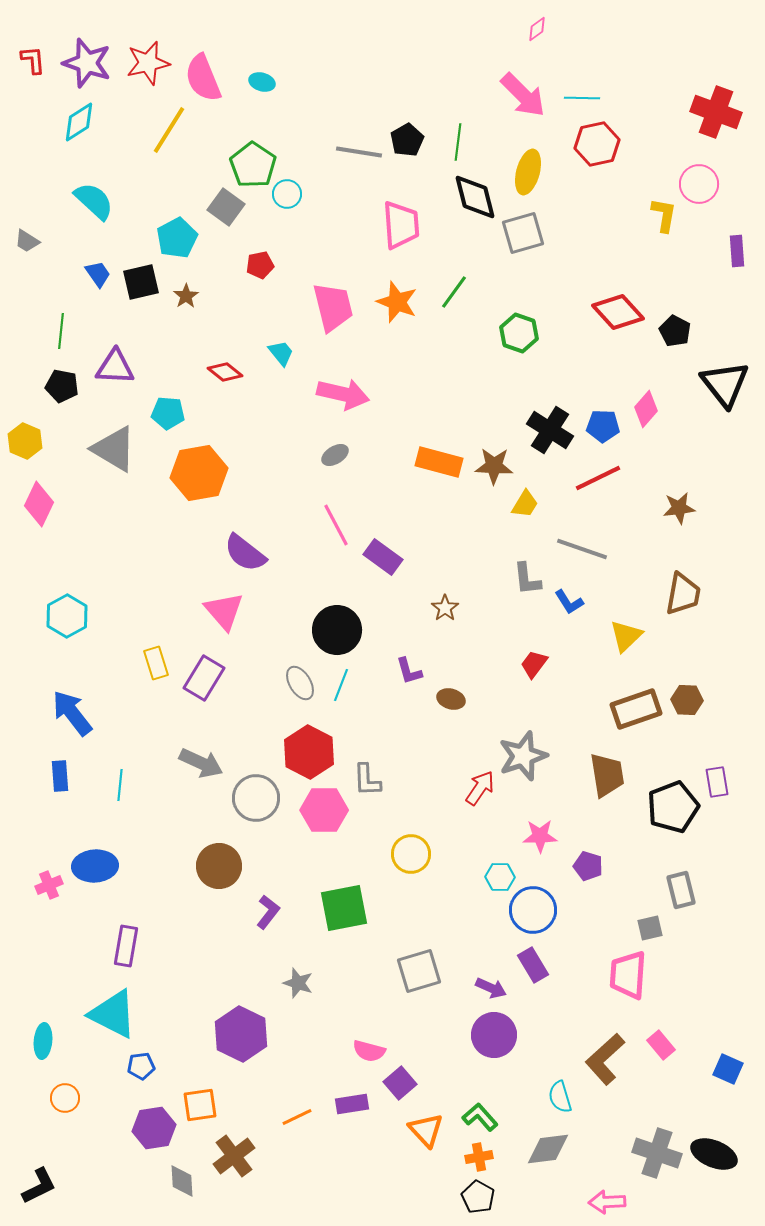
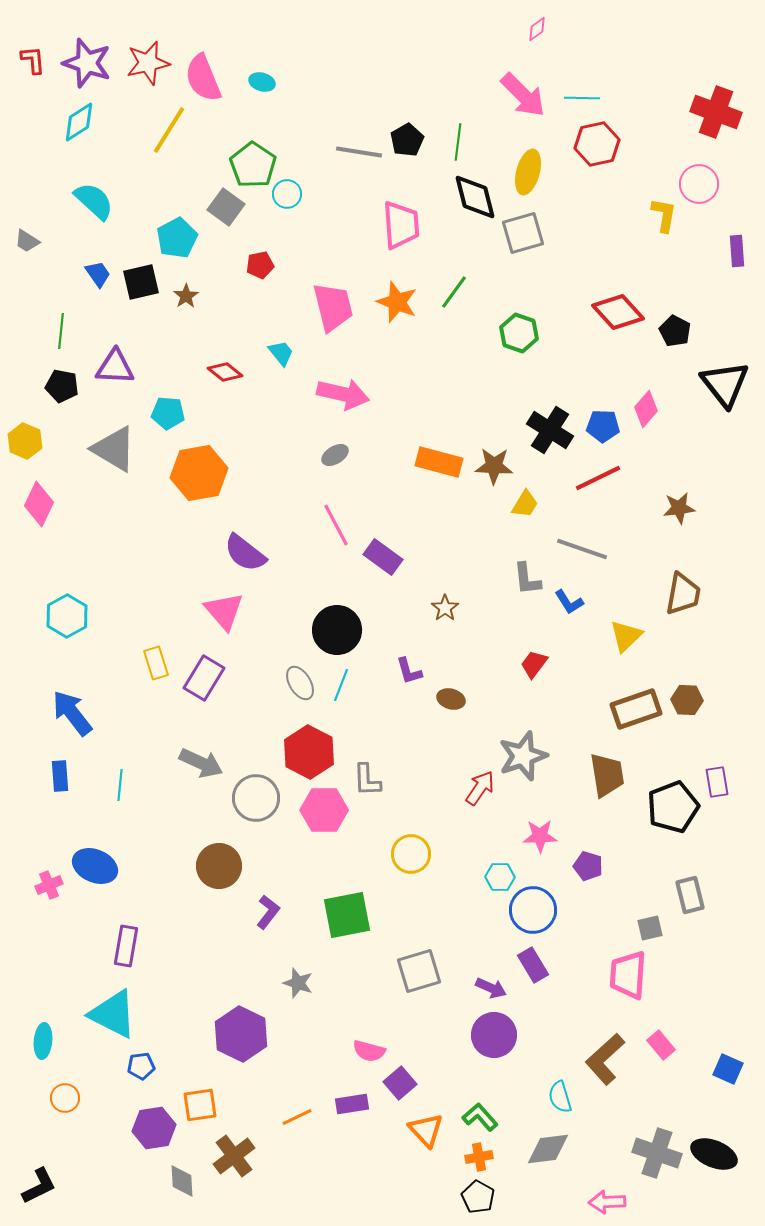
blue ellipse at (95, 866): rotated 27 degrees clockwise
gray rectangle at (681, 890): moved 9 px right, 5 px down
green square at (344, 908): moved 3 px right, 7 px down
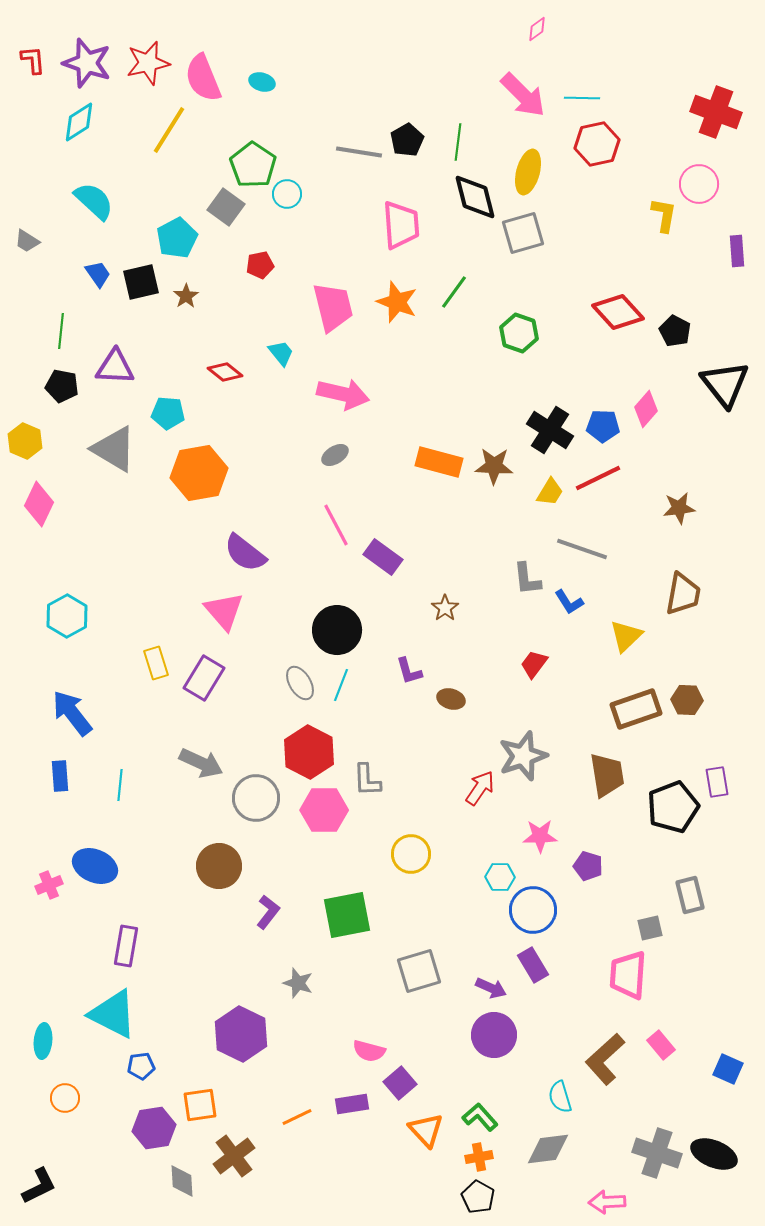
yellow trapezoid at (525, 504): moved 25 px right, 12 px up
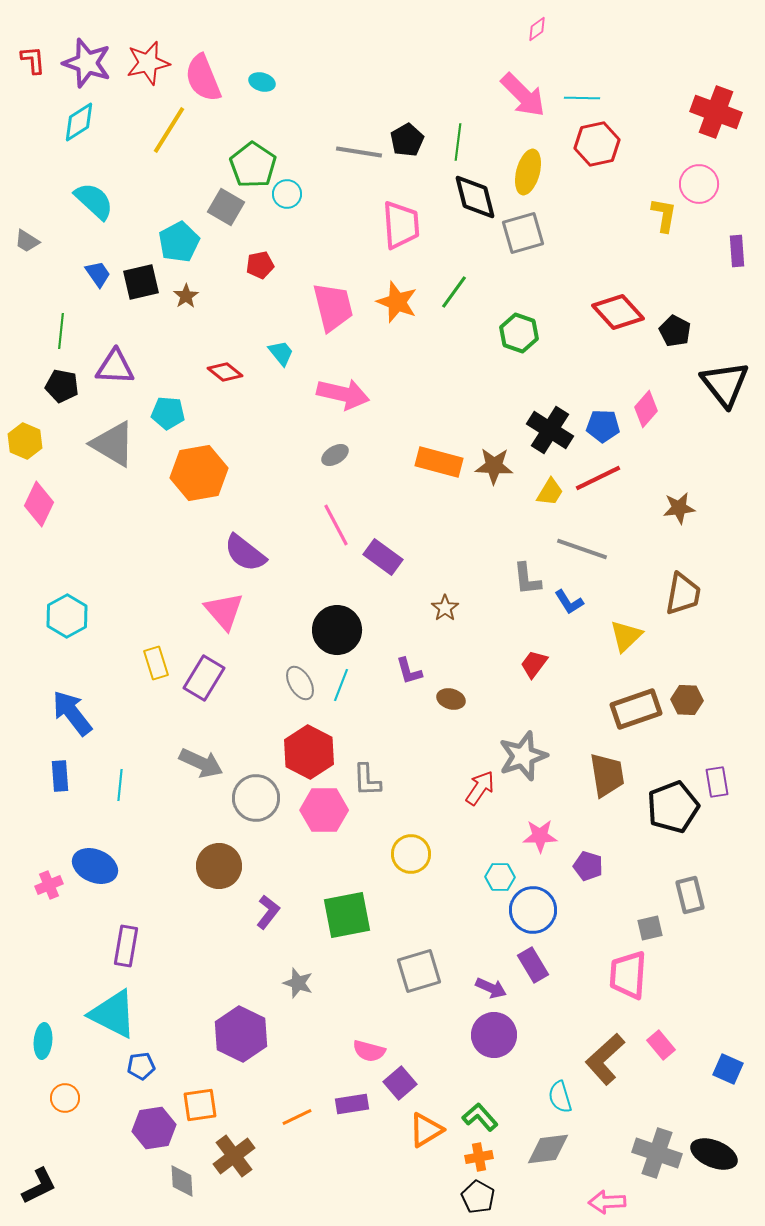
gray square at (226, 207): rotated 6 degrees counterclockwise
cyan pentagon at (177, 238): moved 2 px right, 4 px down
gray triangle at (114, 449): moved 1 px left, 5 px up
orange triangle at (426, 1130): rotated 42 degrees clockwise
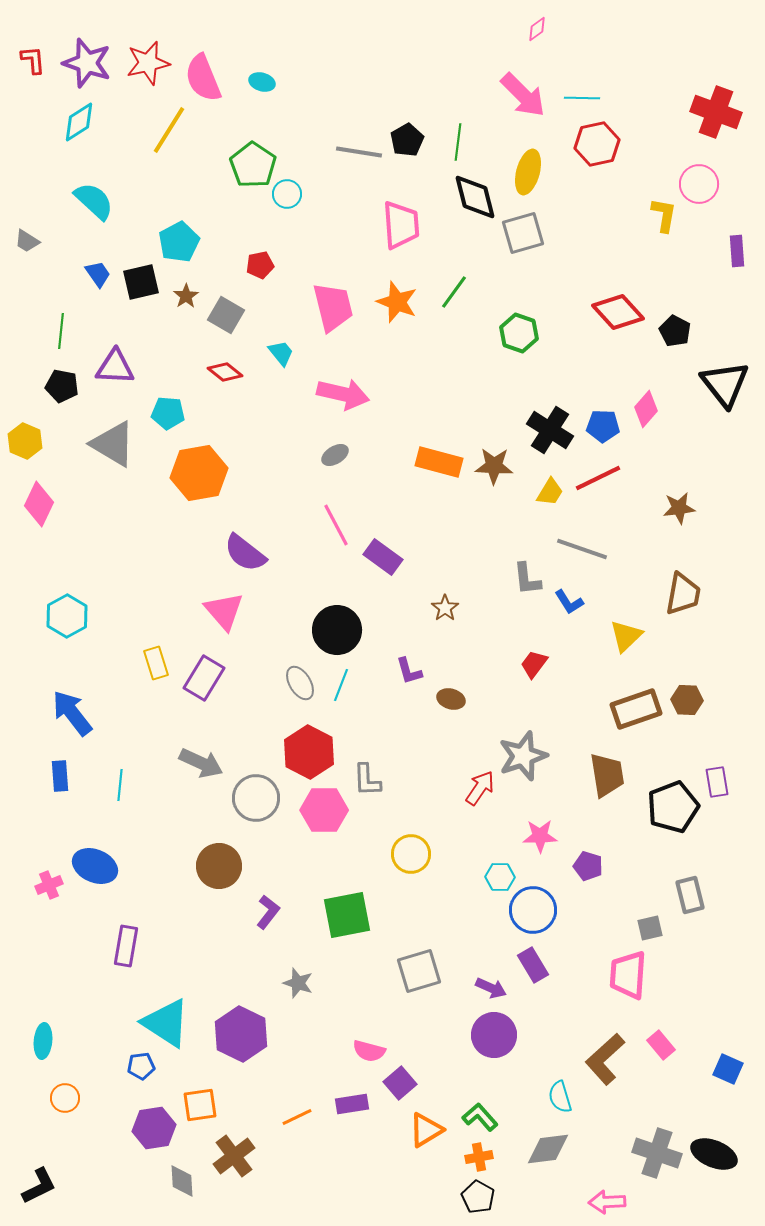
gray square at (226, 207): moved 108 px down
cyan triangle at (113, 1014): moved 53 px right, 9 px down; rotated 6 degrees clockwise
